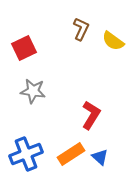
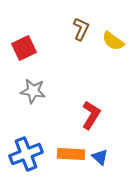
orange rectangle: rotated 36 degrees clockwise
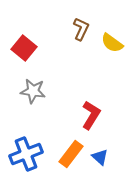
yellow semicircle: moved 1 px left, 2 px down
red square: rotated 25 degrees counterclockwise
orange rectangle: rotated 56 degrees counterclockwise
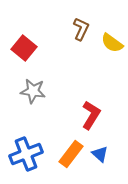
blue triangle: moved 3 px up
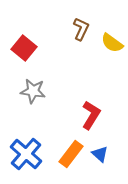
blue cross: rotated 28 degrees counterclockwise
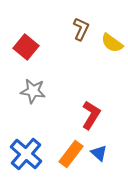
red square: moved 2 px right, 1 px up
blue triangle: moved 1 px left, 1 px up
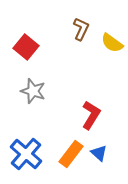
gray star: rotated 10 degrees clockwise
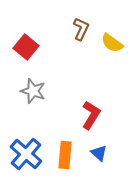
orange rectangle: moved 6 px left, 1 px down; rotated 32 degrees counterclockwise
